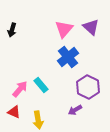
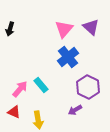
black arrow: moved 2 px left, 1 px up
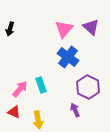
blue cross: rotated 15 degrees counterclockwise
cyan rectangle: rotated 21 degrees clockwise
purple arrow: rotated 96 degrees clockwise
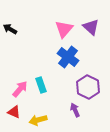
black arrow: rotated 104 degrees clockwise
yellow arrow: rotated 84 degrees clockwise
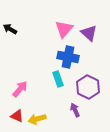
purple triangle: moved 2 px left, 6 px down
blue cross: rotated 25 degrees counterclockwise
cyan rectangle: moved 17 px right, 6 px up
red triangle: moved 3 px right, 4 px down
yellow arrow: moved 1 px left, 1 px up
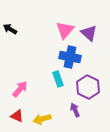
pink triangle: moved 1 px right, 1 px down
blue cross: moved 2 px right
yellow arrow: moved 5 px right
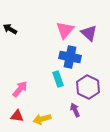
red triangle: rotated 16 degrees counterclockwise
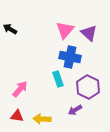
purple arrow: rotated 96 degrees counterclockwise
yellow arrow: rotated 18 degrees clockwise
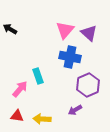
cyan rectangle: moved 20 px left, 3 px up
purple hexagon: moved 2 px up; rotated 10 degrees clockwise
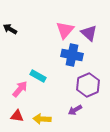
blue cross: moved 2 px right, 2 px up
cyan rectangle: rotated 42 degrees counterclockwise
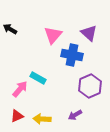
pink triangle: moved 12 px left, 5 px down
cyan rectangle: moved 2 px down
purple hexagon: moved 2 px right, 1 px down
purple arrow: moved 5 px down
red triangle: rotated 32 degrees counterclockwise
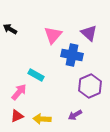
cyan rectangle: moved 2 px left, 3 px up
pink arrow: moved 1 px left, 3 px down
